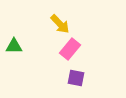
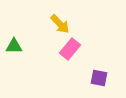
purple square: moved 23 px right
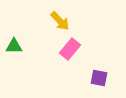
yellow arrow: moved 3 px up
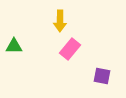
yellow arrow: rotated 45 degrees clockwise
purple square: moved 3 px right, 2 px up
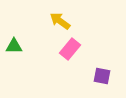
yellow arrow: rotated 125 degrees clockwise
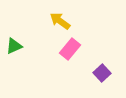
green triangle: rotated 24 degrees counterclockwise
purple square: moved 3 px up; rotated 36 degrees clockwise
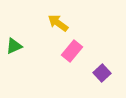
yellow arrow: moved 2 px left, 2 px down
pink rectangle: moved 2 px right, 2 px down
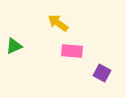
pink rectangle: rotated 55 degrees clockwise
purple square: rotated 18 degrees counterclockwise
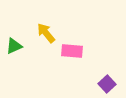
yellow arrow: moved 12 px left, 10 px down; rotated 15 degrees clockwise
purple square: moved 5 px right, 11 px down; rotated 18 degrees clockwise
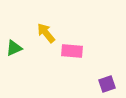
green triangle: moved 2 px down
purple square: rotated 24 degrees clockwise
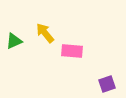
yellow arrow: moved 1 px left
green triangle: moved 7 px up
